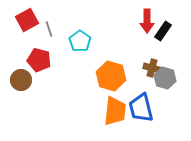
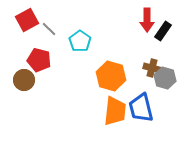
red arrow: moved 1 px up
gray line: rotated 28 degrees counterclockwise
brown circle: moved 3 px right
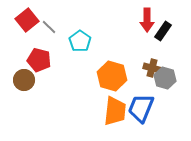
red square: rotated 10 degrees counterclockwise
gray line: moved 2 px up
orange hexagon: moved 1 px right
blue trapezoid: rotated 36 degrees clockwise
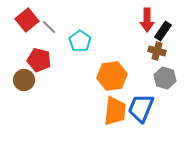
brown cross: moved 5 px right, 17 px up
orange hexagon: rotated 24 degrees counterclockwise
